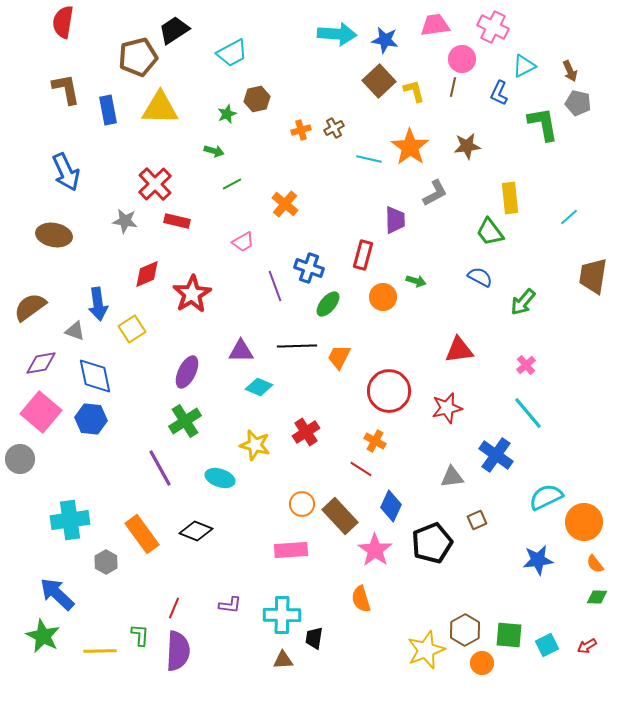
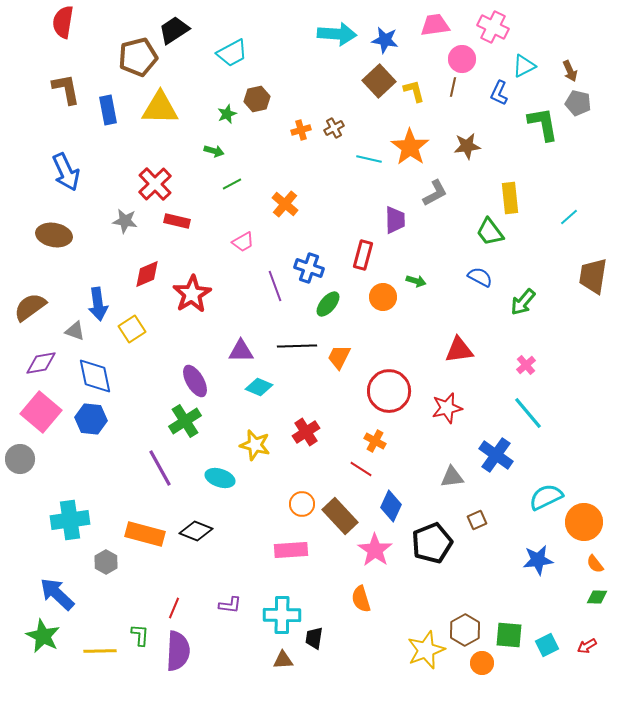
purple ellipse at (187, 372): moved 8 px right, 9 px down; rotated 56 degrees counterclockwise
orange rectangle at (142, 534): moved 3 px right; rotated 39 degrees counterclockwise
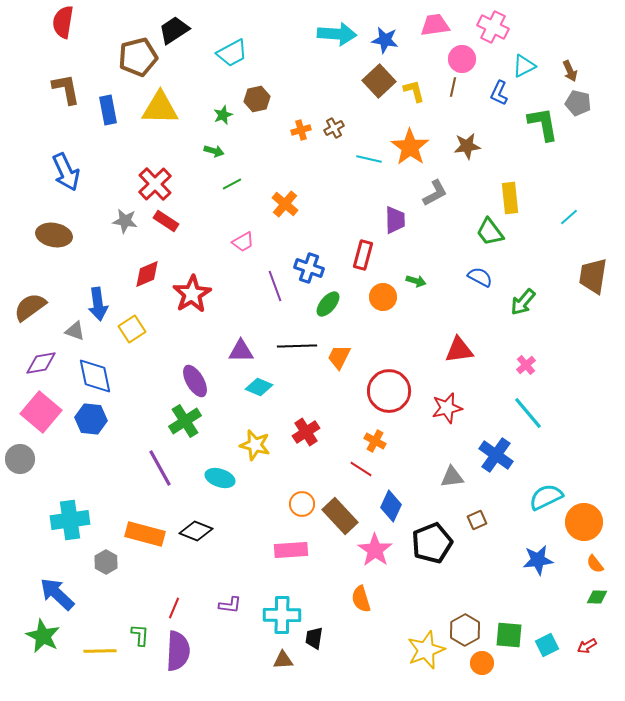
green star at (227, 114): moved 4 px left, 1 px down
red rectangle at (177, 221): moved 11 px left; rotated 20 degrees clockwise
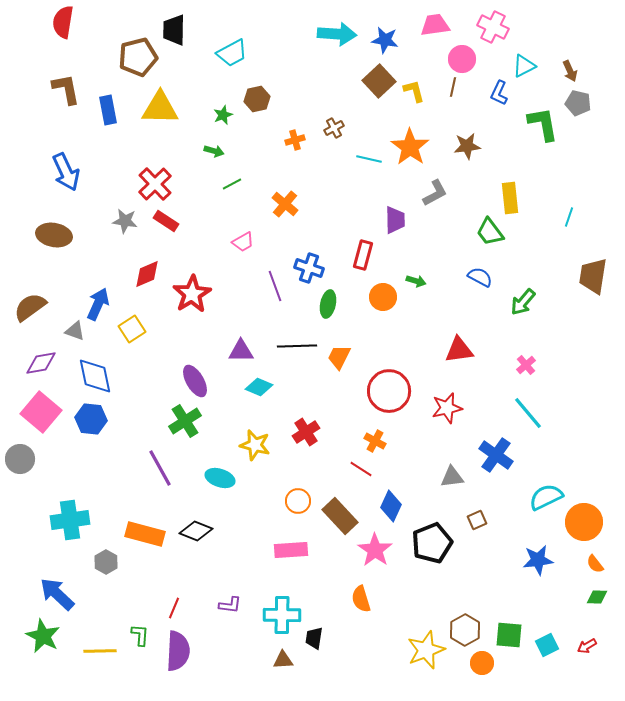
black trapezoid at (174, 30): rotated 56 degrees counterclockwise
orange cross at (301, 130): moved 6 px left, 10 px down
cyan line at (569, 217): rotated 30 degrees counterclockwise
blue arrow at (98, 304): rotated 148 degrees counterclockwise
green ellipse at (328, 304): rotated 28 degrees counterclockwise
orange circle at (302, 504): moved 4 px left, 3 px up
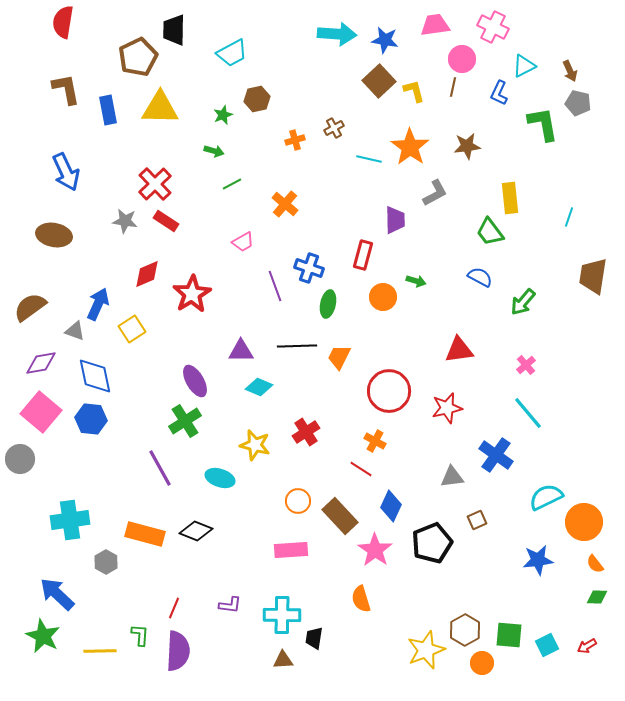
brown pentagon at (138, 57): rotated 12 degrees counterclockwise
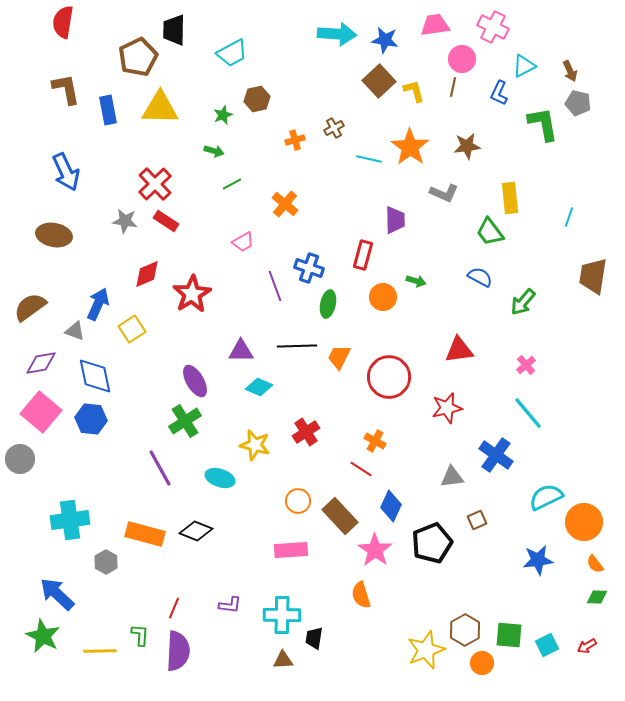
gray L-shape at (435, 193): moved 9 px right; rotated 52 degrees clockwise
red circle at (389, 391): moved 14 px up
orange semicircle at (361, 599): moved 4 px up
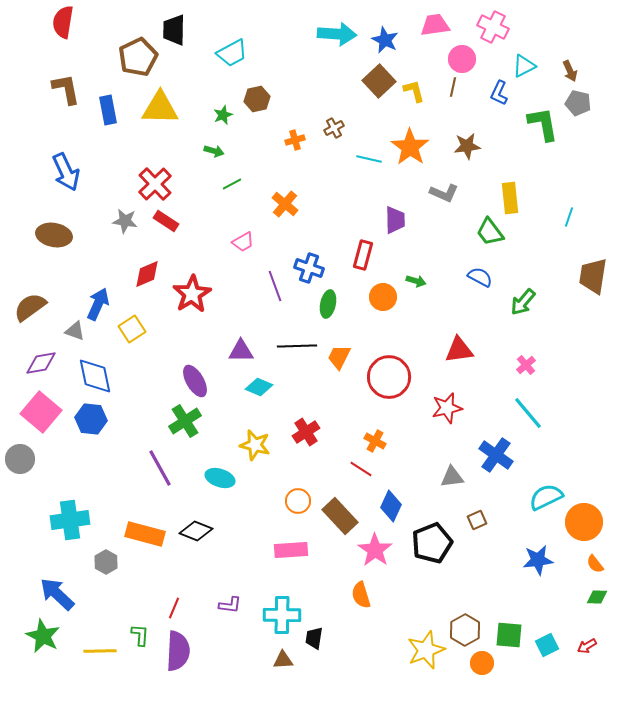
blue star at (385, 40): rotated 16 degrees clockwise
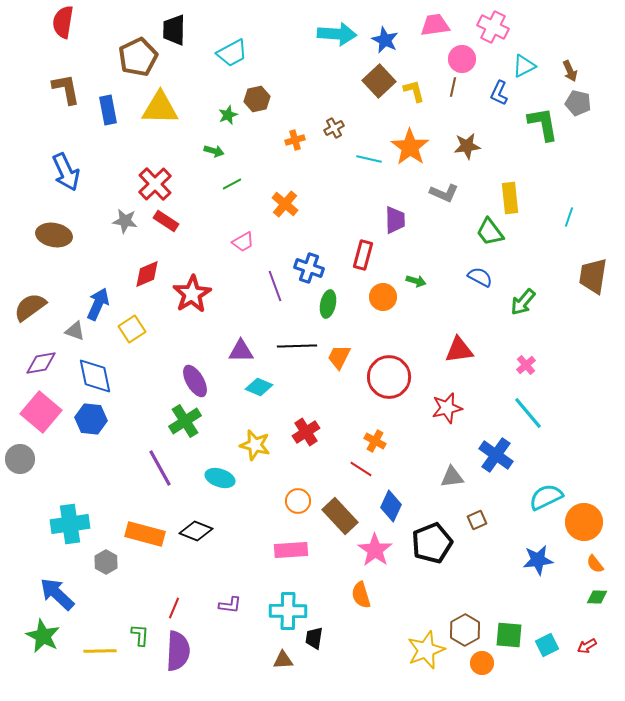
green star at (223, 115): moved 5 px right
cyan cross at (70, 520): moved 4 px down
cyan cross at (282, 615): moved 6 px right, 4 px up
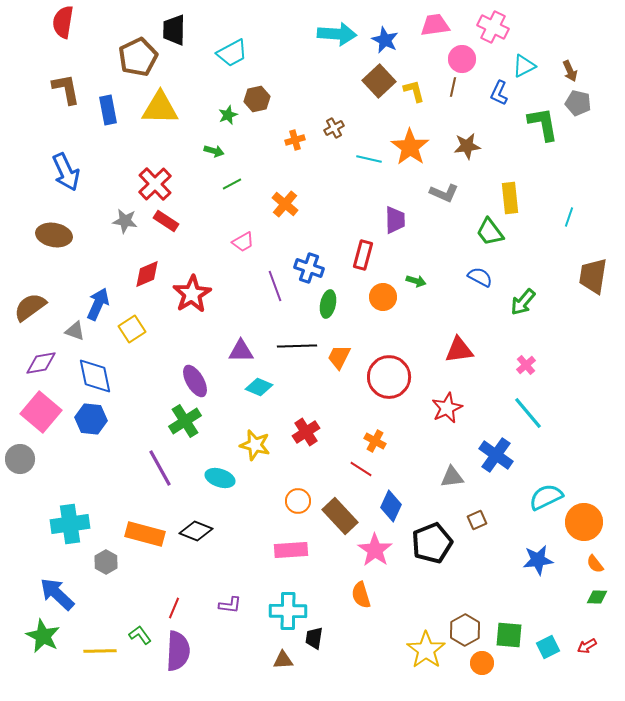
red star at (447, 408): rotated 12 degrees counterclockwise
green L-shape at (140, 635): rotated 40 degrees counterclockwise
cyan square at (547, 645): moved 1 px right, 2 px down
yellow star at (426, 650): rotated 15 degrees counterclockwise
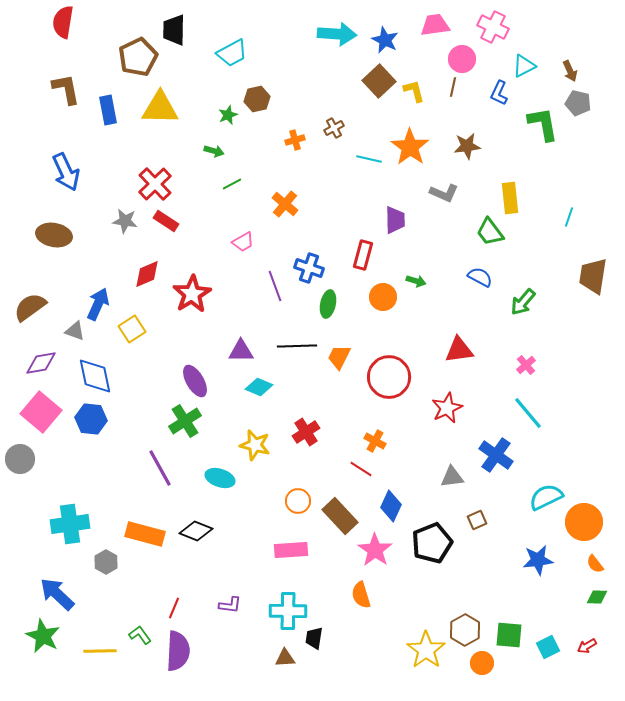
brown triangle at (283, 660): moved 2 px right, 2 px up
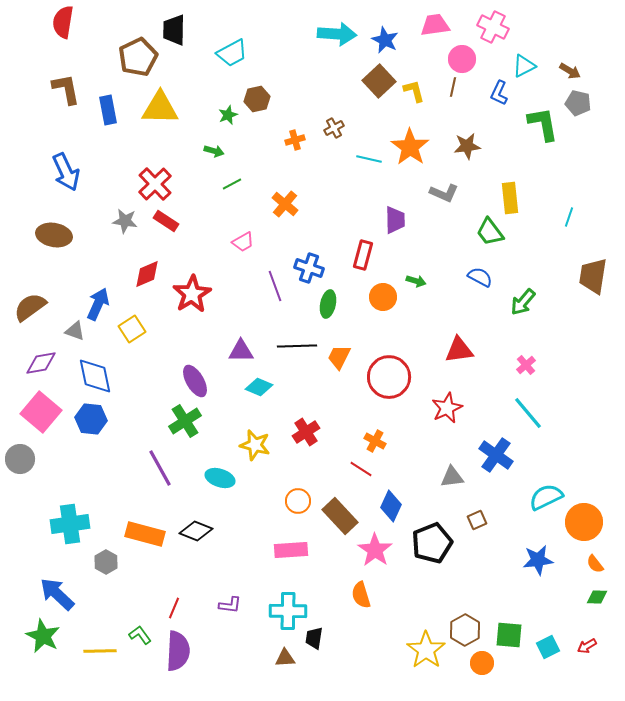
brown arrow at (570, 71): rotated 35 degrees counterclockwise
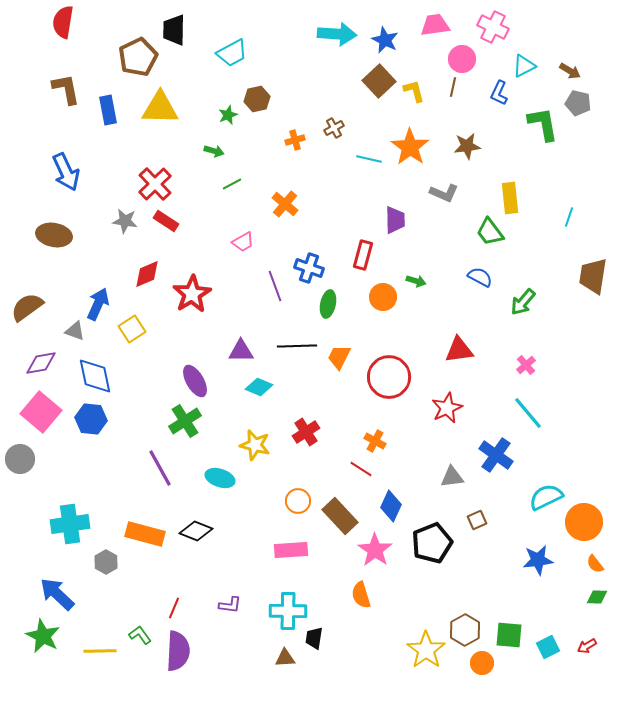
brown semicircle at (30, 307): moved 3 px left
